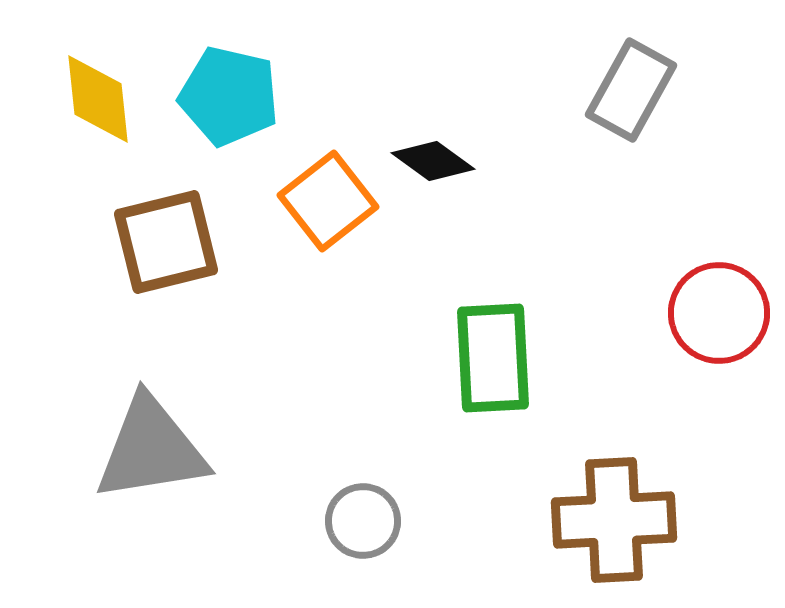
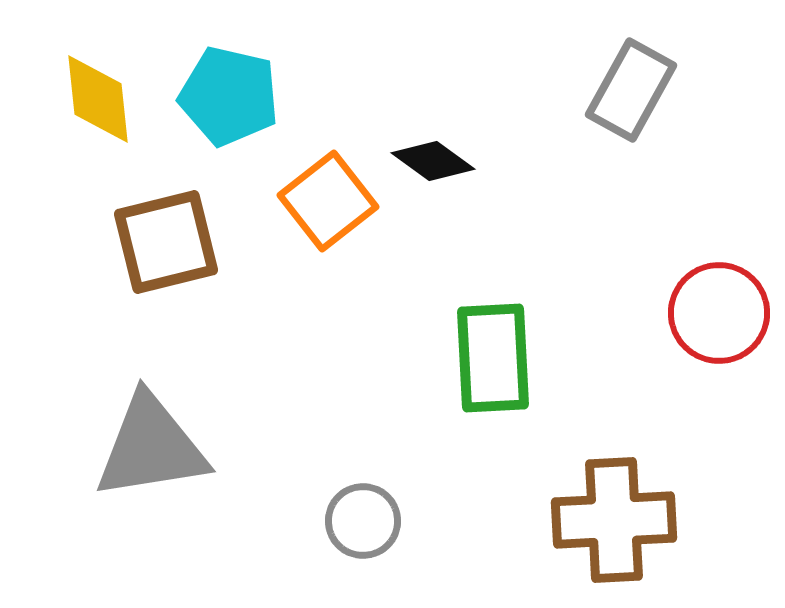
gray triangle: moved 2 px up
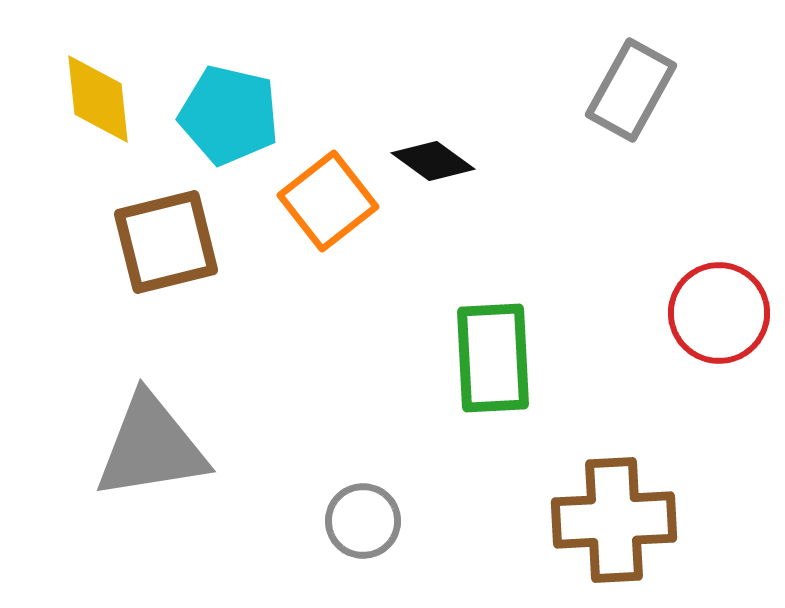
cyan pentagon: moved 19 px down
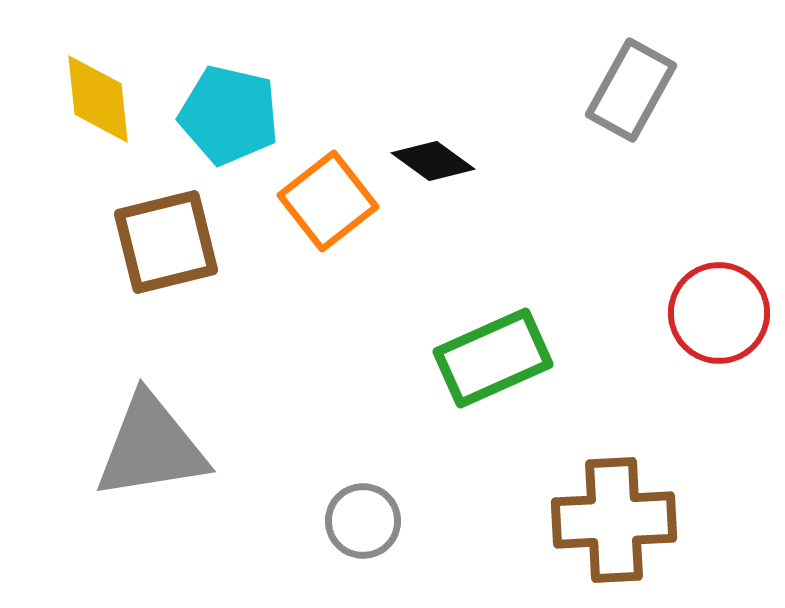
green rectangle: rotated 69 degrees clockwise
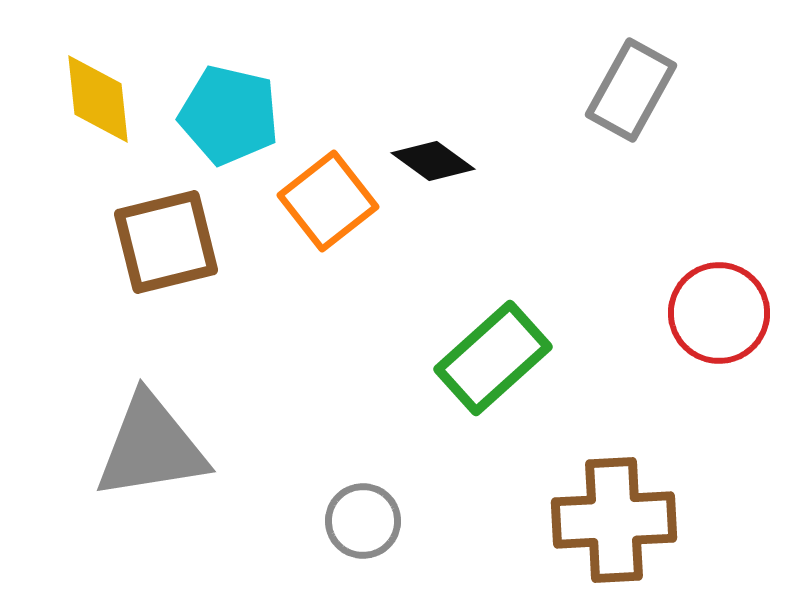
green rectangle: rotated 18 degrees counterclockwise
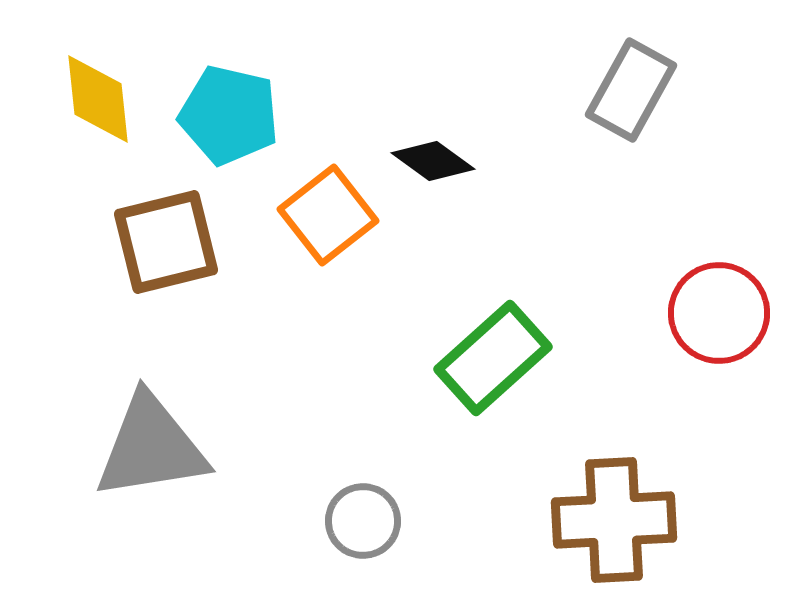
orange square: moved 14 px down
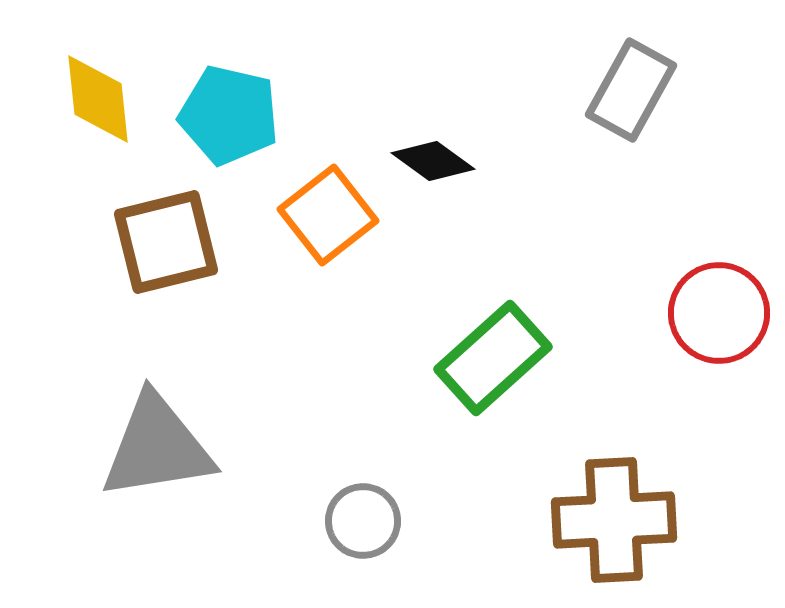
gray triangle: moved 6 px right
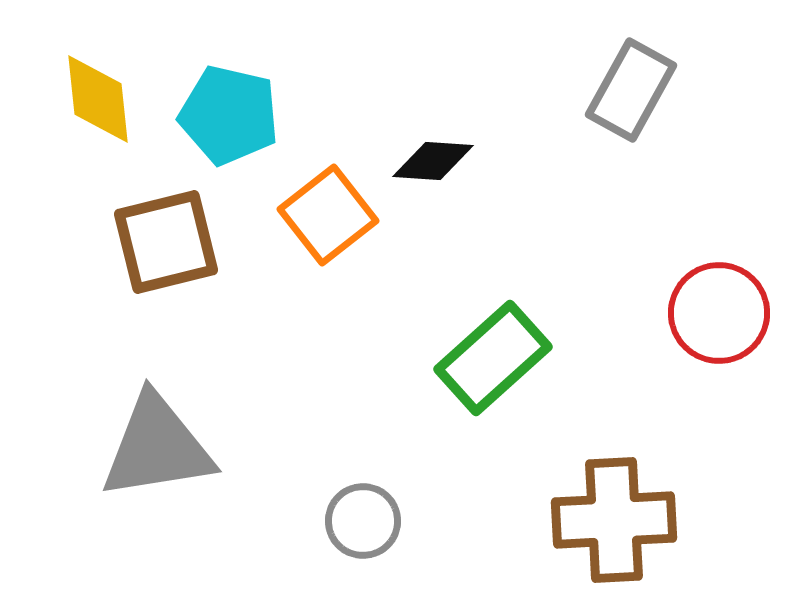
black diamond: rotated 32 degrees counterclockwise
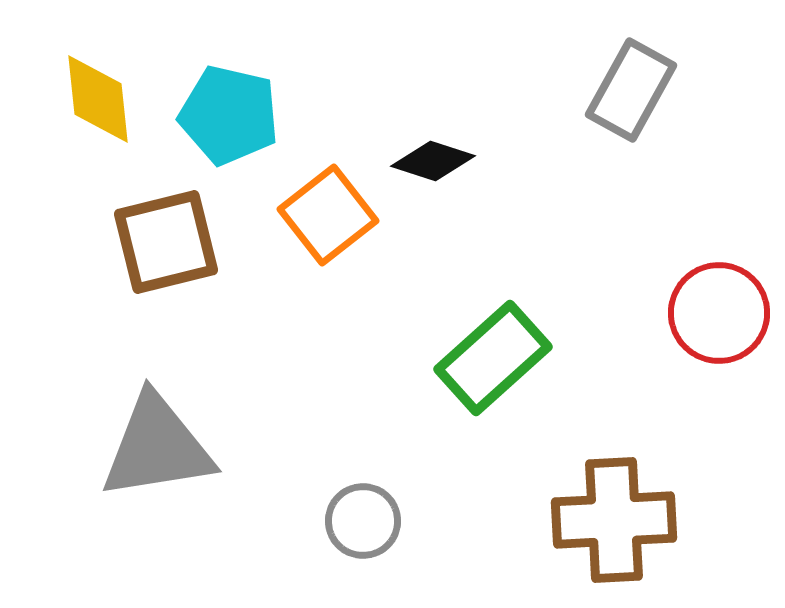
black diamond: rotated 14 degrees clockwise
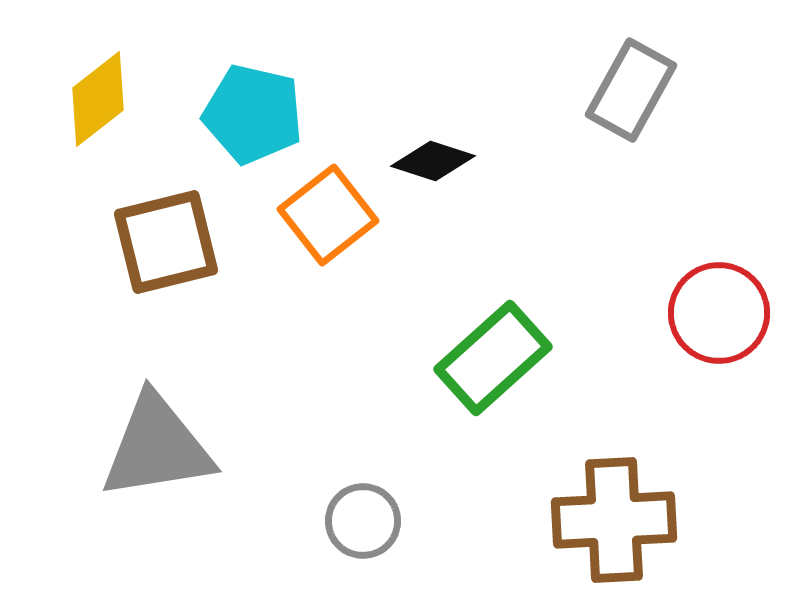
yellow diamond: rotated 58 degrees clockwise
cyan pentagon: moved 24 px right, 1 px up
